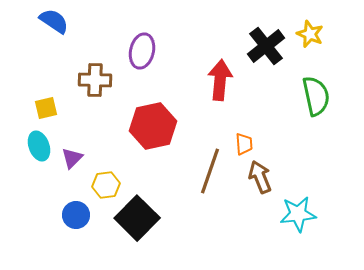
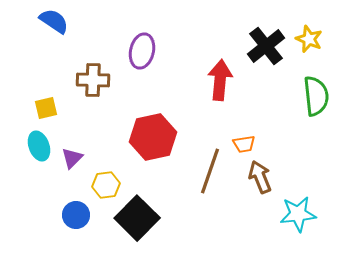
yellow star: moved 1 px left, 5 px down
brown cross: moved 2 px left
green semicircle: rotated 6 degrees clockwise
red hexagon: moved 11 px down
orange trapezoid: rotated 85 degrees clockwise
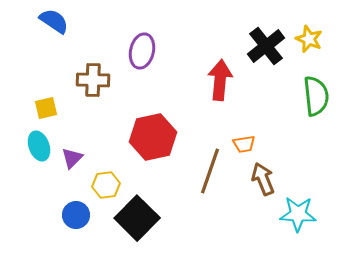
brown arrow: moved 3 px right, 2 px down
cyan star: rotated 9 degrees clockwise
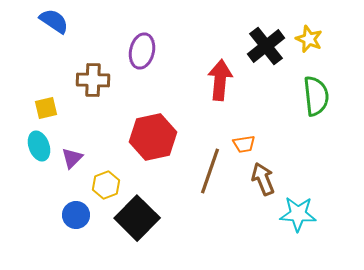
yellow hexagon: rotated 12 degrees counterclockwise
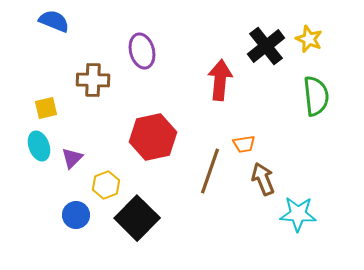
blue semicircle: rotated 12 degrees counterclockwise
purple ellipse: rotated 28 degrees counterclockwise
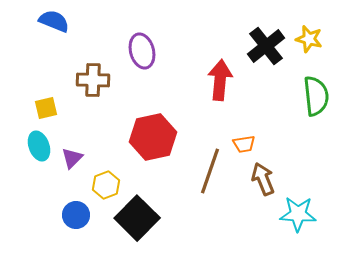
yellow star: rotated 8 degrees counterclockwise
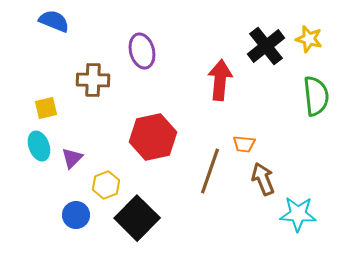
orange trapezoid: rotated 15 degrees clockwise
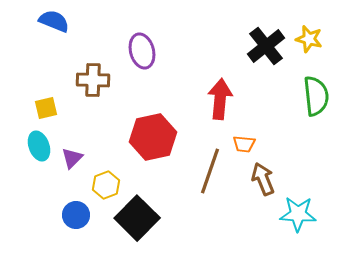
red arrow: moved 19 px down
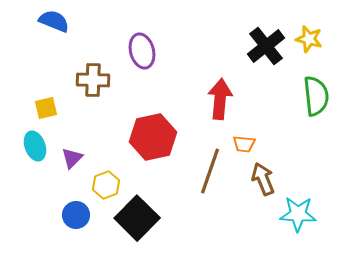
cyan ellipse: moved 4 px left
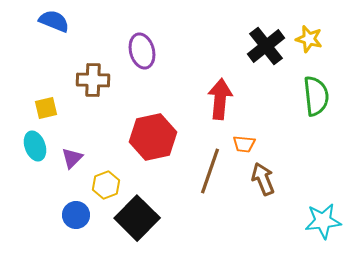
cyan star: moved 25 px right, 7 px down; rotated 9 degrees counterclockwise
